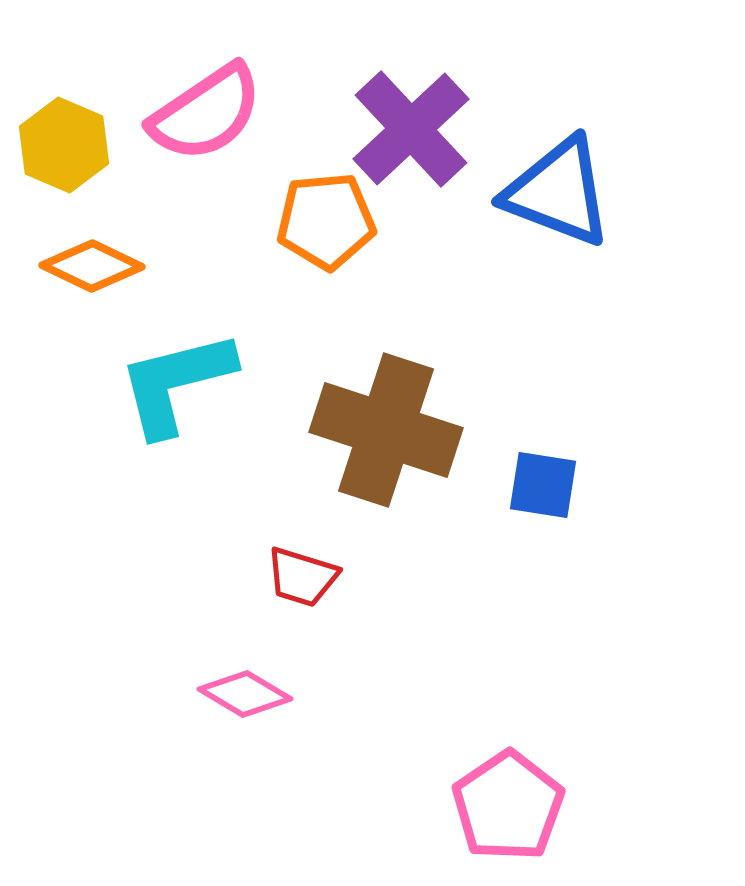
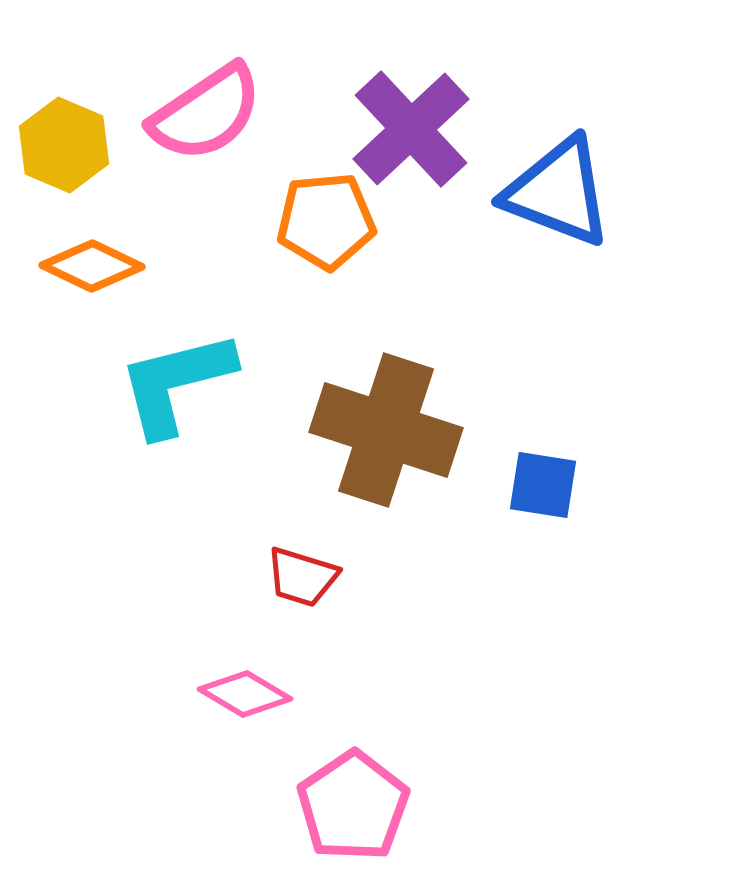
pink pentagon: moved 155 px left
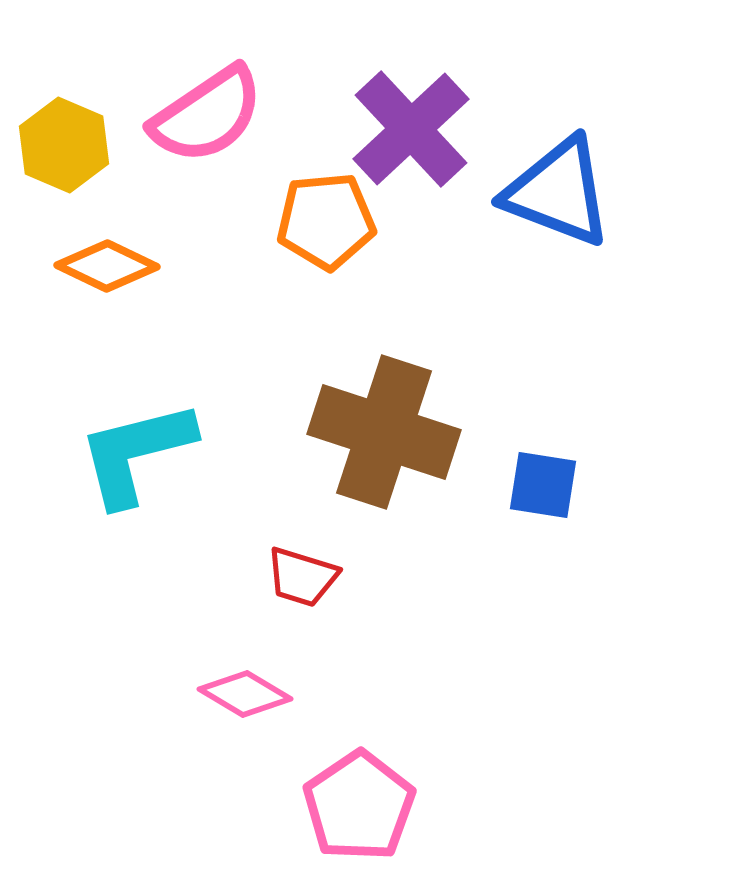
pink semicircle: moved 1 px right, 2 px down
orange diamond: moved 15 px right
cyan L-shape: moved 40 px left, 70 px down
brown cross: moved 2 px left, 2 px down
pink pentagon: moved 6 px right
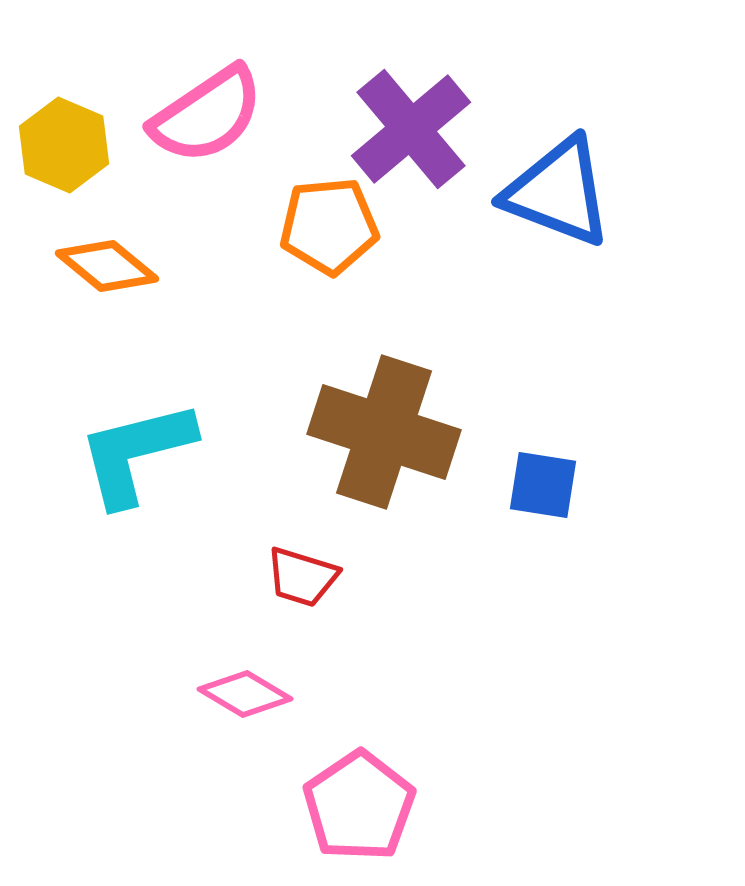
purple cross: rotated 3 degrees clockwise
orange pentagon: moved 3 px right, 5 px down
orange diamond: rotated 14 degrees clockwise
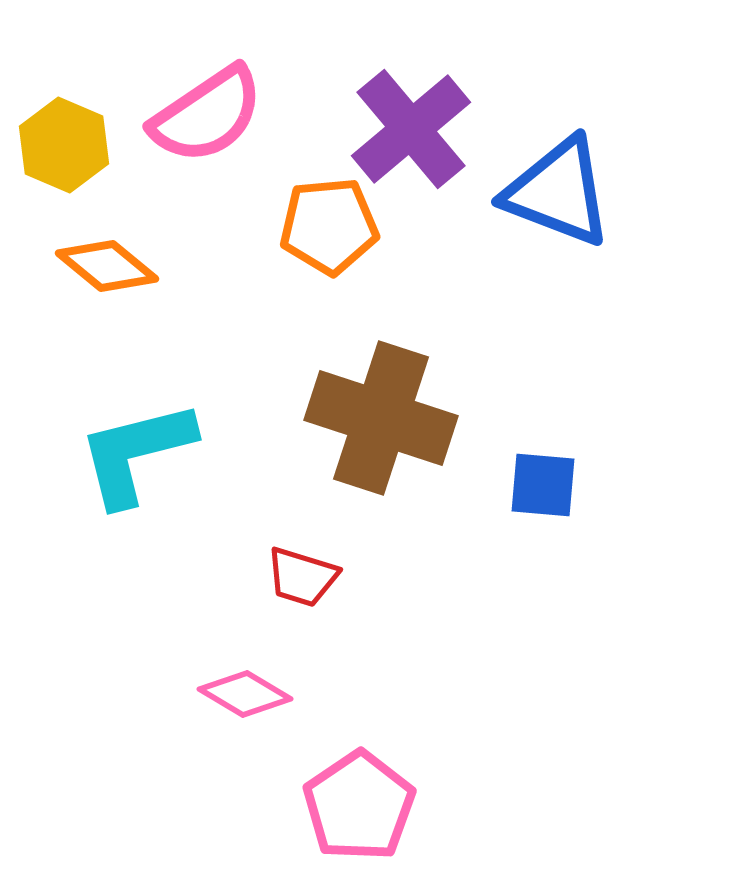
brown cross: moved 3 px left, 14 px up
blue square: rotated 4 degrees counterclockwise
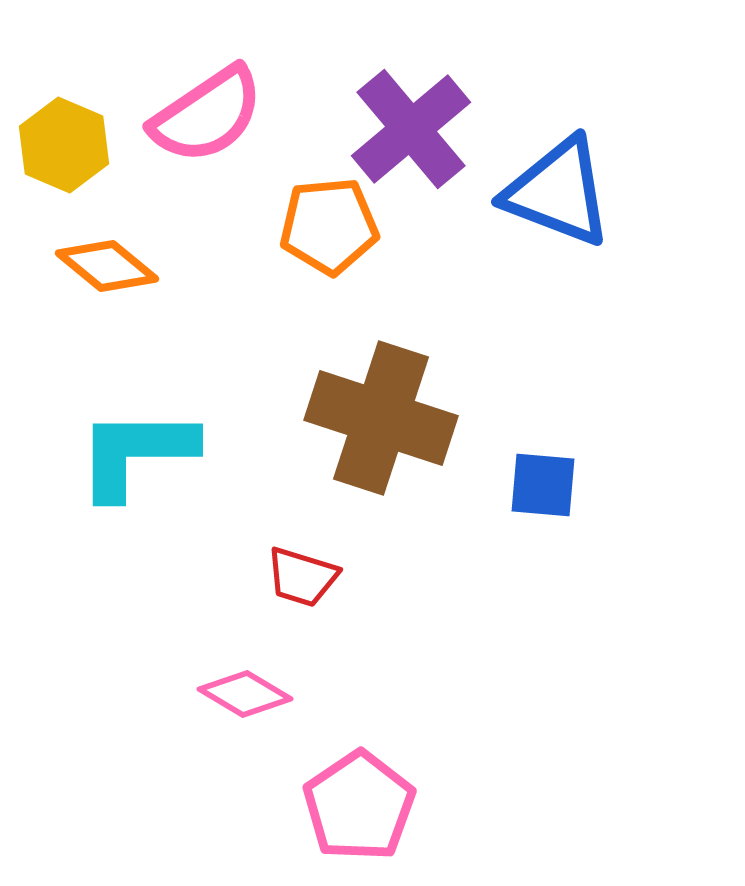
cyan L-shape: rotated 14 degrees clockwise
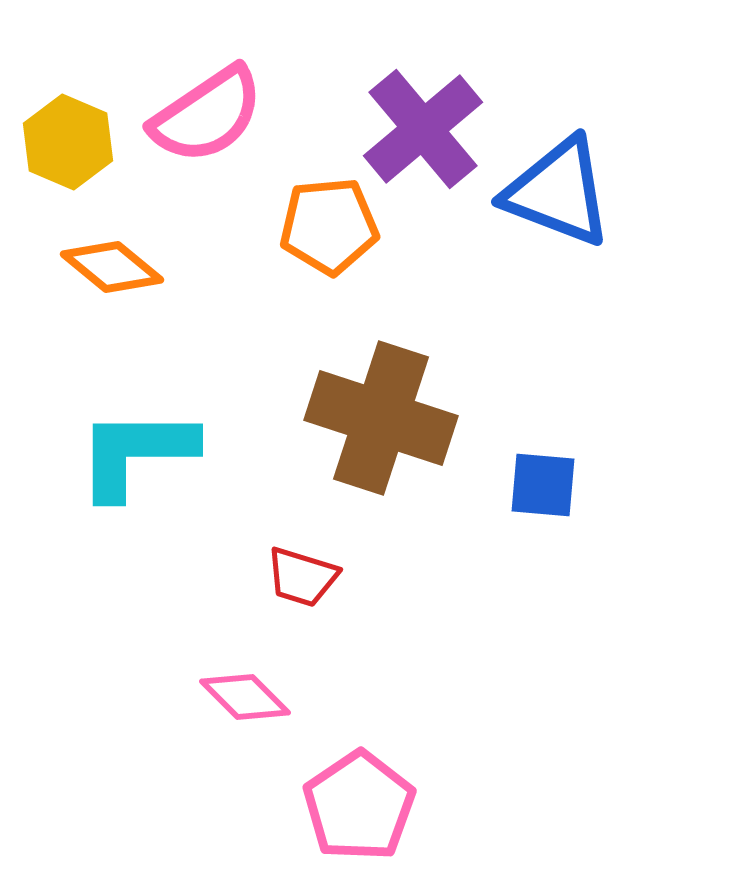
purple cross: moved 12 px right
yellow hexagon: moved 4 px right, 3 px up
orange diamond: moved 5 px right, 1 px down
pink diamond: moved 3 px down; rotated 14 degrees clockwise
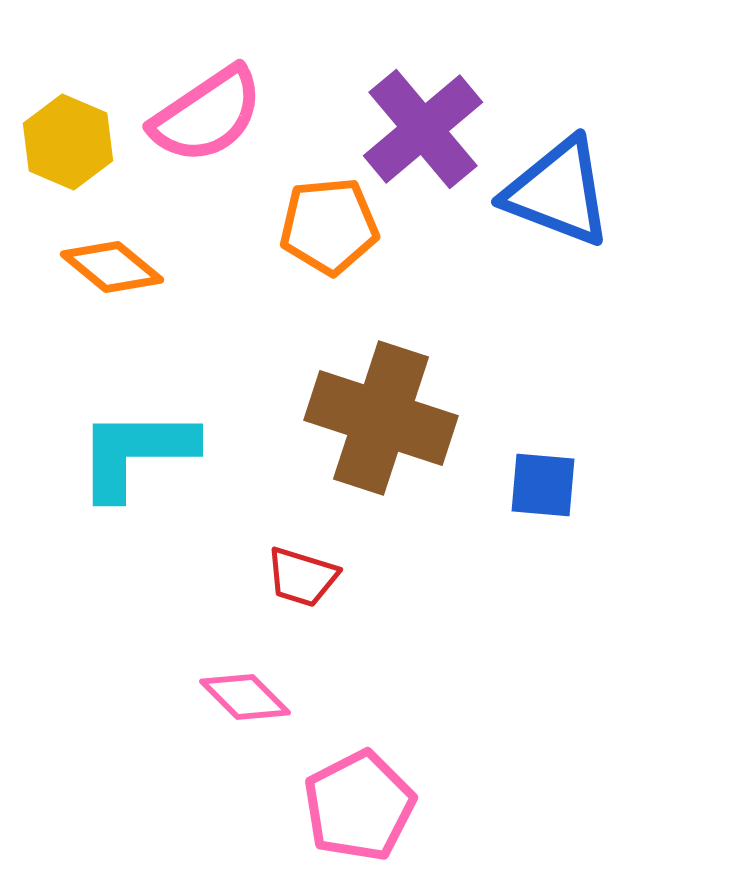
pink pentagon: rotated 7 degrees clockwise
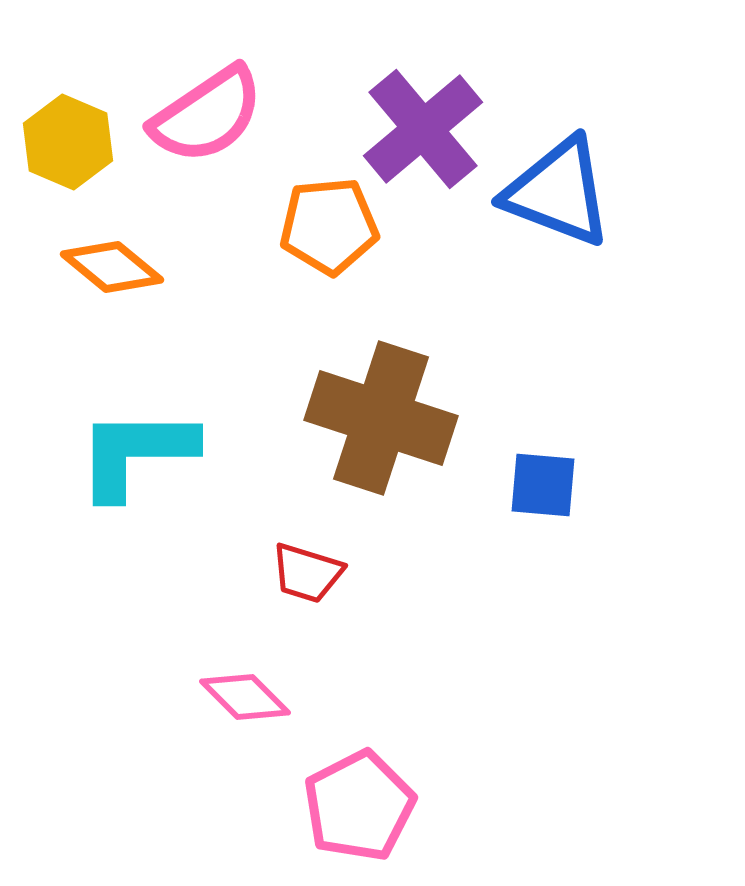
red trapezoid: moved 5 px right, 4 px up
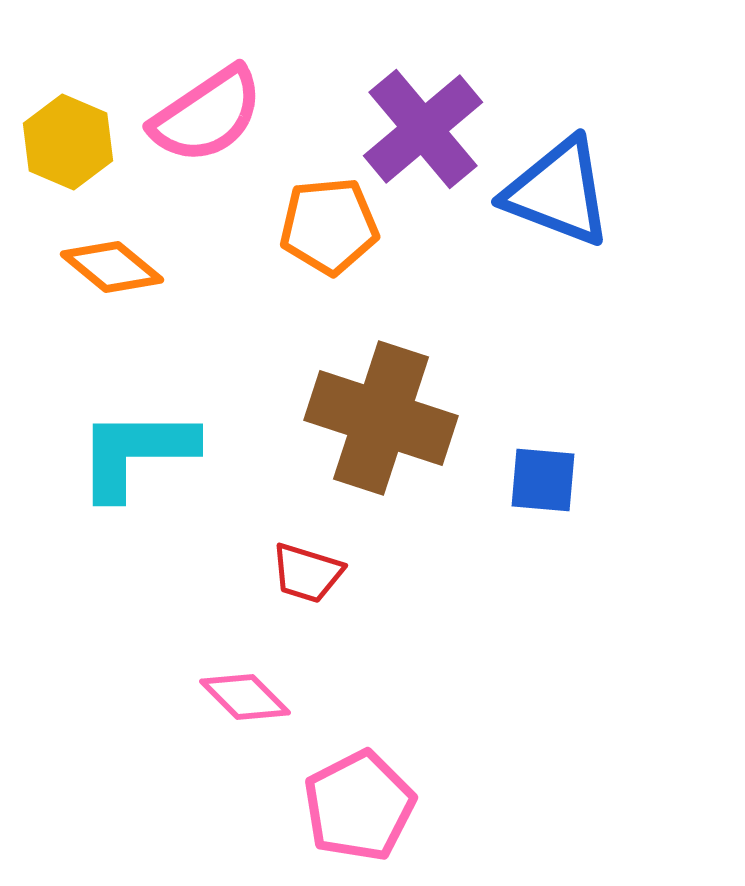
blue square: moved 5 px up
